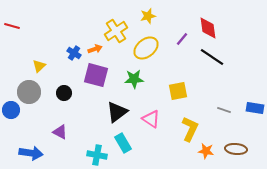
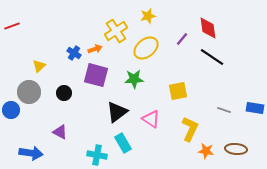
red line: rotated 35 degrees counterclockwise
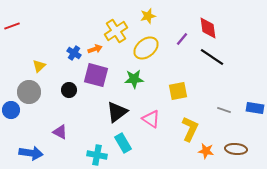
black circle: moved 5 px right, 3 px up
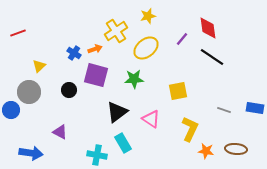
red line: moved 6 px right, 7 px down
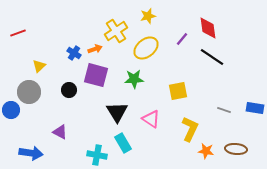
black triangle: rotated 25 degrees counterclockwise
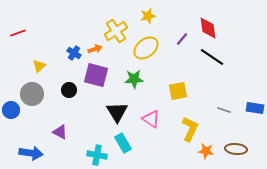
gray circle: moved 3 px right, 2 px down
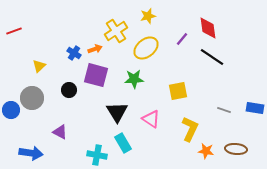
red line: moved 4 px left, 2 px up
gray circle: moved 4 px down
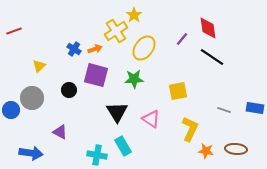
yellow star: moved 14 px left, 1 px up; rotated 21 degrees counterclockwise
yellow ellipse: moved 2 px left; rotated 15 degrees counterclockwise
blue cross: moved 4 px up
cyan rectangle: moved 3 px down
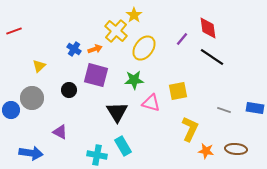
yellow cross: rotated 15 degrees counterclockwise
green star: moved 1 px down
pink triangle: moved 16 px up; rotated 18 degrees counterclockwise
